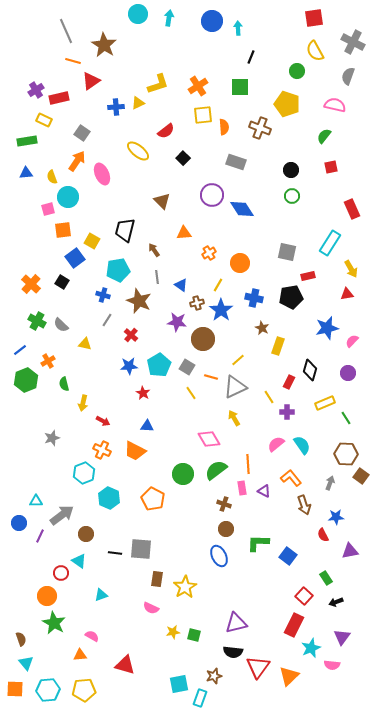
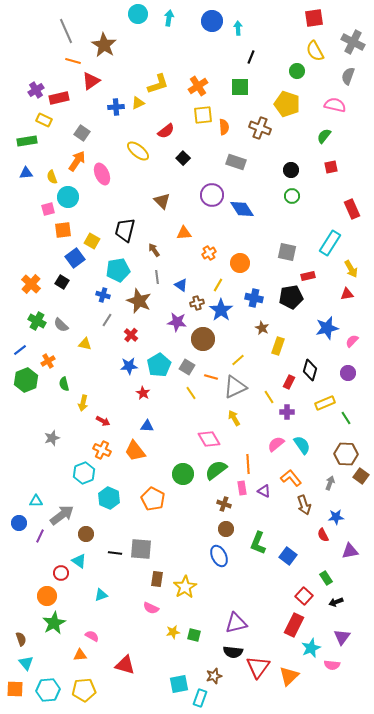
orange trapezoid at (135, 451): rotated 25 degrees clockwise
green L-shape at (258, 543): rotated 70 degrees counterclockwise
green star at (54, 623): rotated 15 degrees clockwise
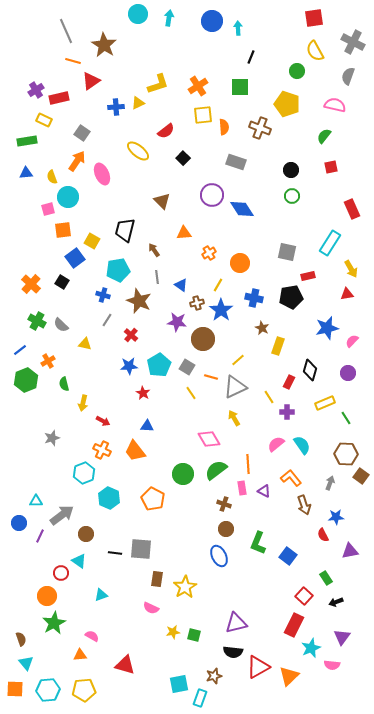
red triangle at (258, 667): rotated 25 degrees clockwise
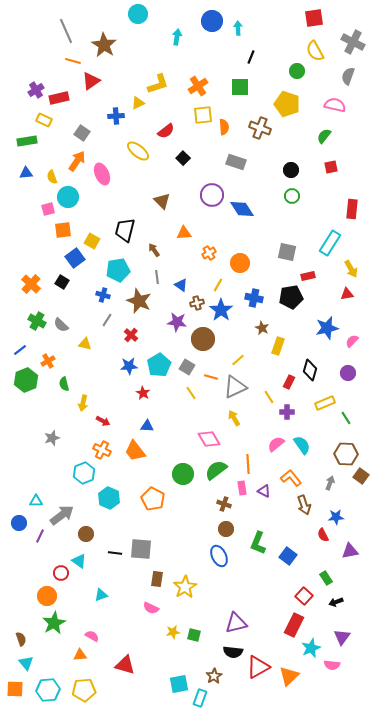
cyan arrow at (169, 18): moved 8 px right, 19 px down
blue cross at (116, 107): moved 9 px down
red rectangle at (352, 209): rotated 30 degrees clockwise
brown star at (214, 676): rotated 14 degrees counterclockwise
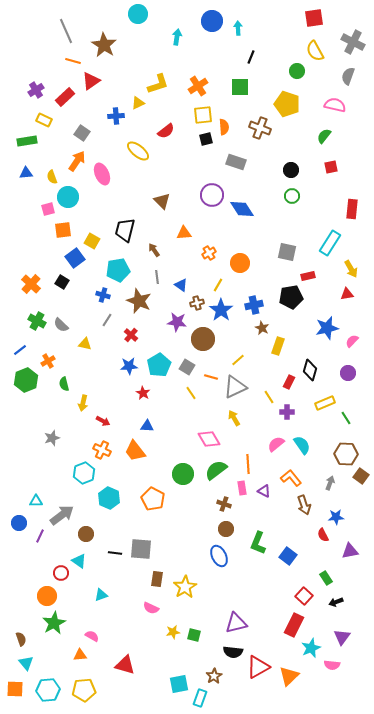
red rectangle at (59, 98): moved 6 px right, 1 px up; rotated 30 degrees counterclockwise
black square at (183, 158): moved 23 px right, 19 px up; rotated 32 degrees clockwise
blue cross at (254, 298): moved 7 px down; rotated 24 degrees counterclockwise
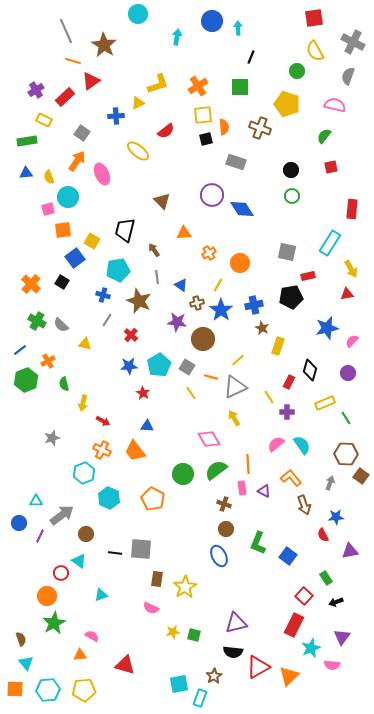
yellow semicircle at (52, 177): moved 3 px left
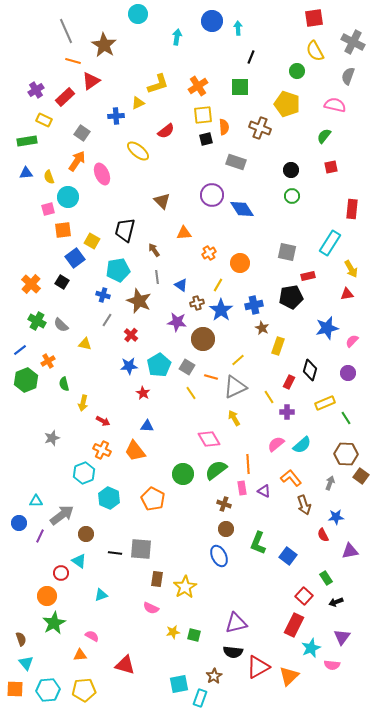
cyan semicircle at (302, 445): rotated 84 degrees clockwise
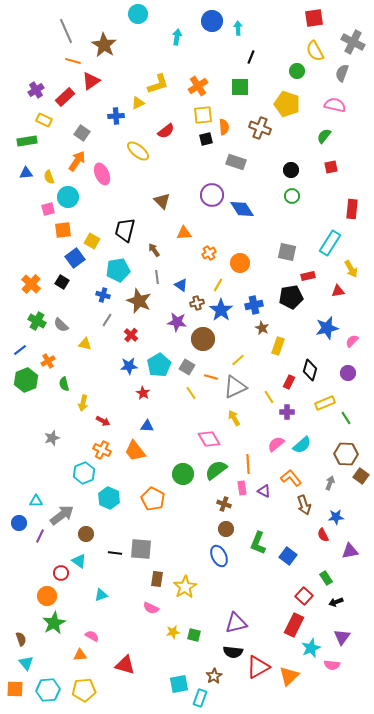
gray semicircle at (348, 76): moved 6 px left, 3 px up
red triangle at (347, 294): moved 9 px left, 3 px up
